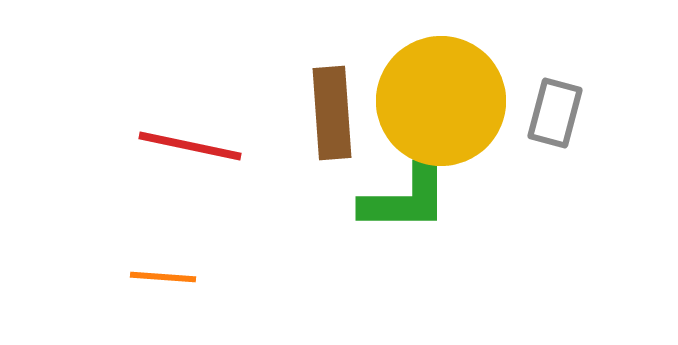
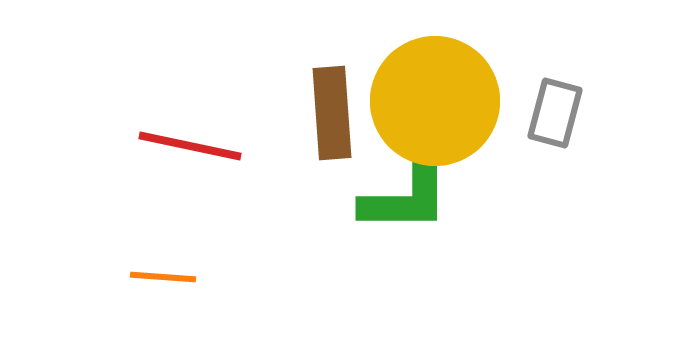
yellow circle: moved 6 px left
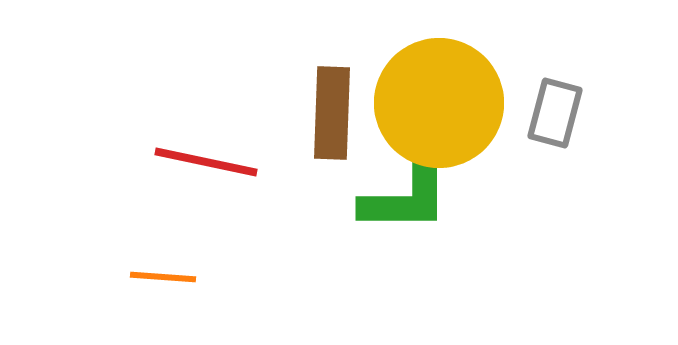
yellow circle: moved 4 px right, 2 px down
brown rectangle: rotated 6 degrees clockwise
red line: moved 16 px right, 16 px down
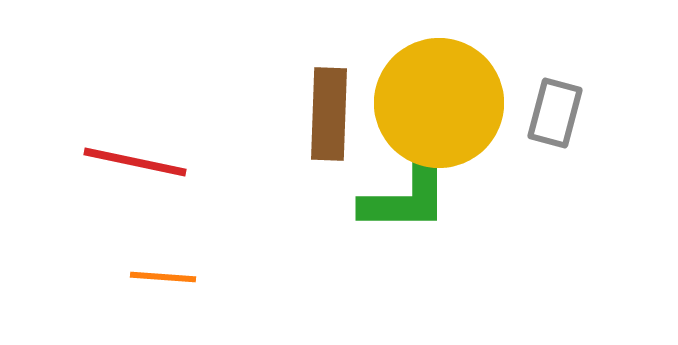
brown rectangle: moved 3 px left, 1 px down
red line: moved 71 px left
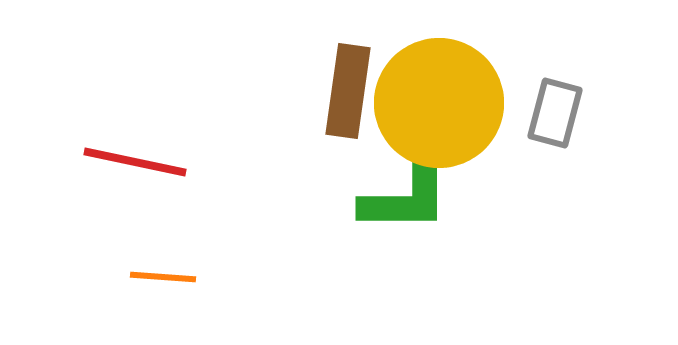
brown rectangle: moved 19 px right, 23 px up; rotated 6 degrees clockwise
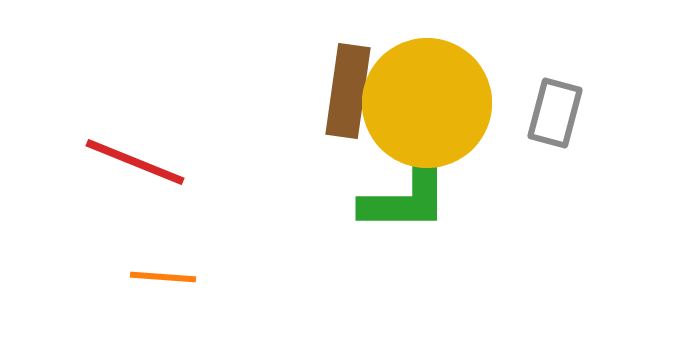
yellow circle: moved 12 px left
red line: rotated 10 degrees clockwise
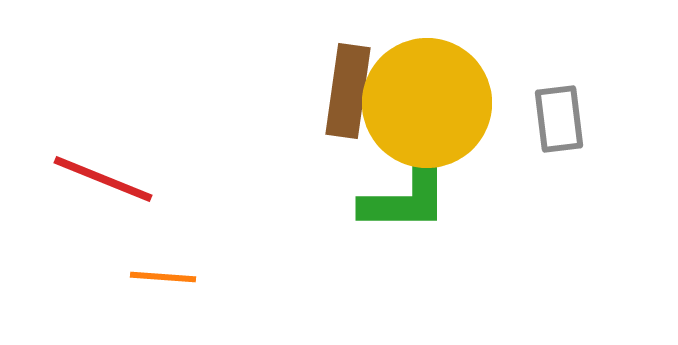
gray rectangle: moved 4 px right, 6 px down; rotated 22 degrees counterclockwise
red line: moved 32 px left, 17 px down
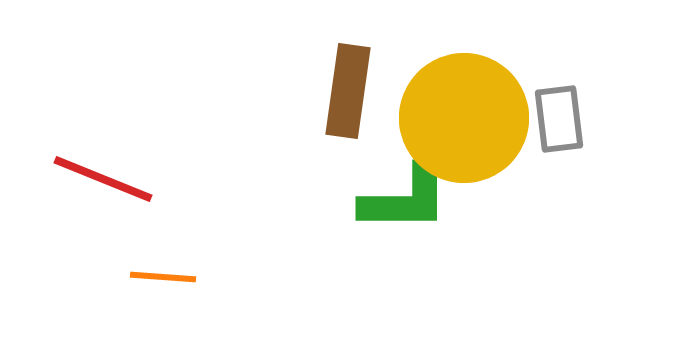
yellow circle: moved 37 px right, 15 px down
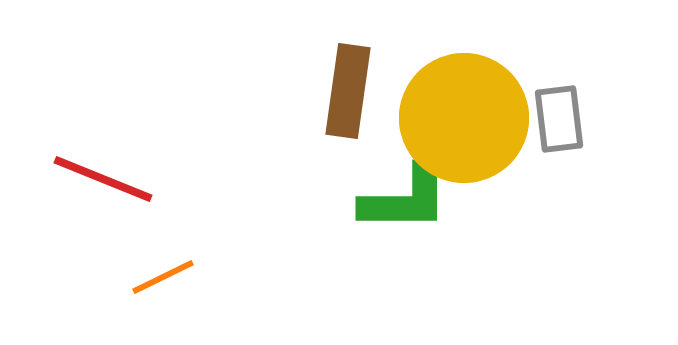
orange line: rotated 30 degrees counterclockwise
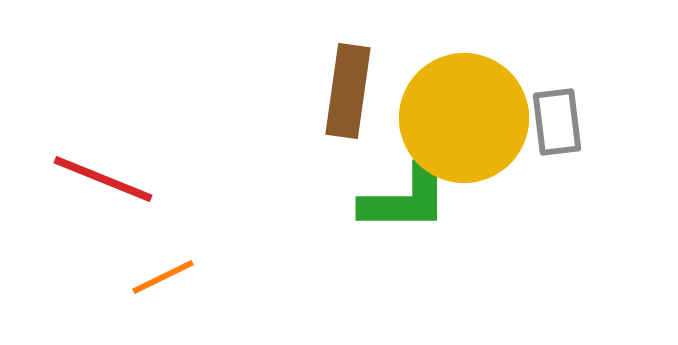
gray rectangle: moved 2 px left, 3 px down
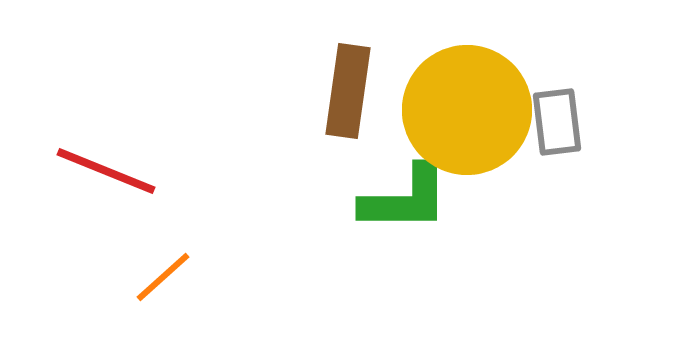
yellow circle: moved 3 px right, 8 px up
red line: moved 3 px right, 8 px up
orange line: rotated 16 degrees counterclockwise
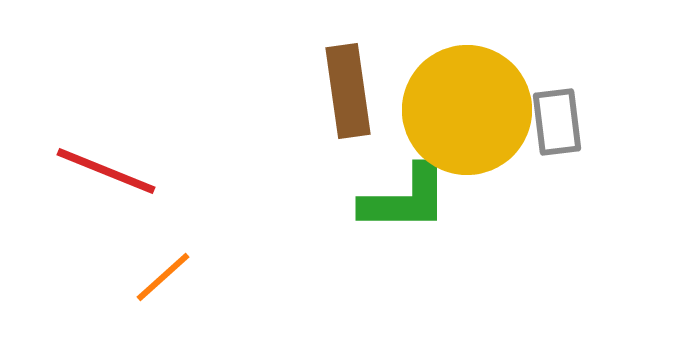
brown rectangle: rotated 16 degrees counterclockwise
